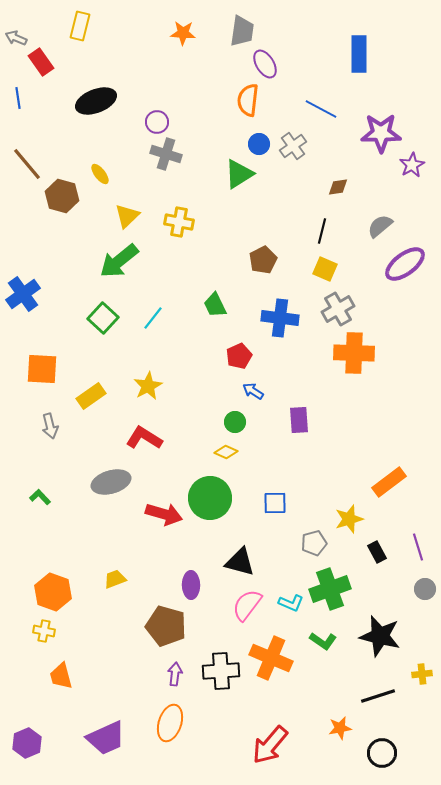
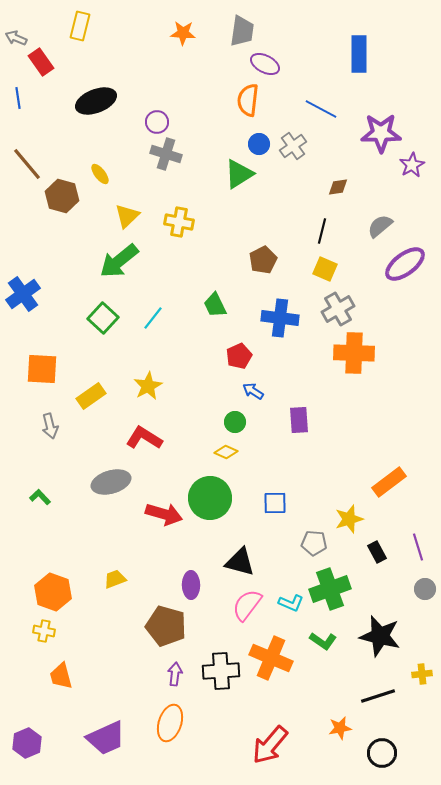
purple ellipse at (265, 64): rotated 32 degrees counterclockwise
gray pentagon at (314, 543): rotated 20 degrees clockwise
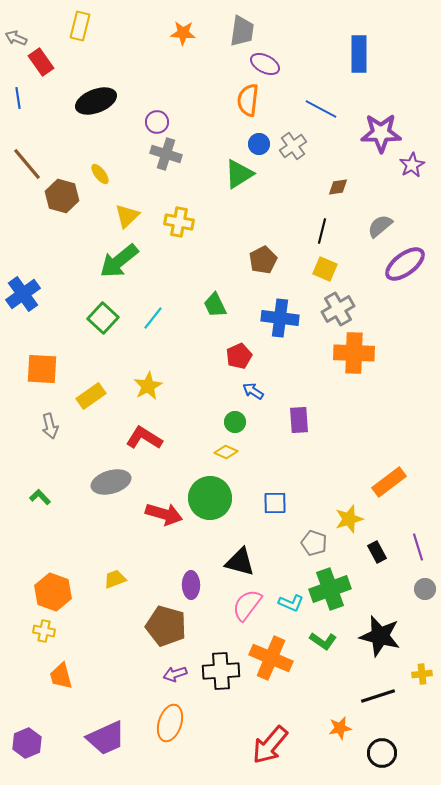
gray pentagon at (314, 543): rotated 15 degrees clockwise
purple arrow at (175, 674): rotated 115 degrees counterclockwise
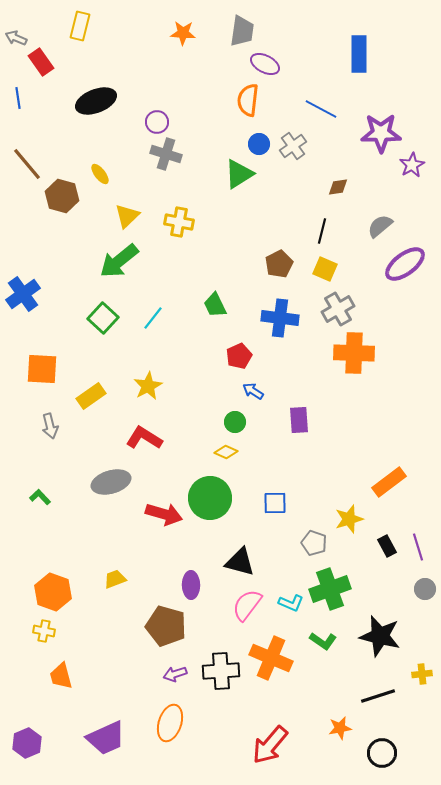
brown pentagon at (263, 260): moved 16 px right, 4 px down
black rectangle at (377, 552): moved 10 px right, 6 px up
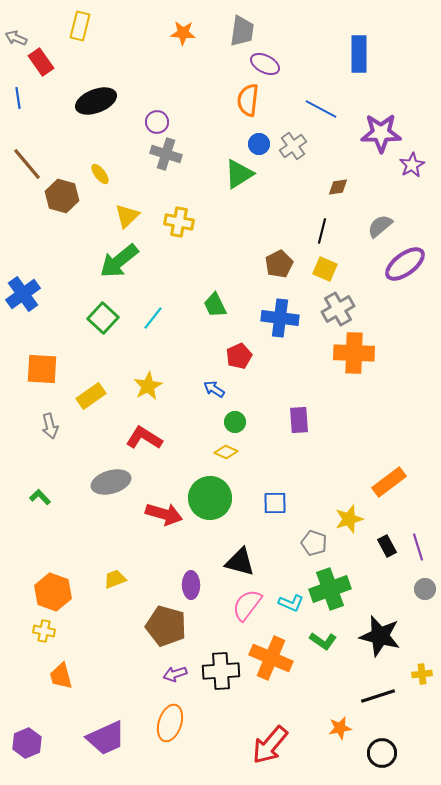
blue arrow at (253, 391): moved 39 px left, 2 px up
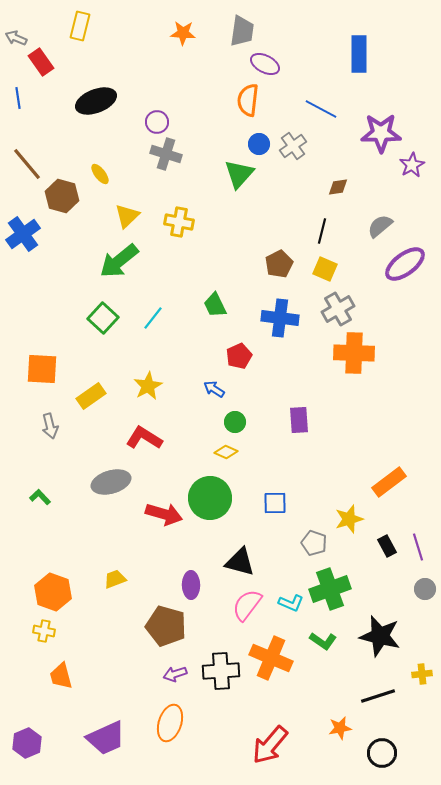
green triangle at (239, 174): rotated 16 degrees counterclockwise
blue cross at (23, 294): moved 60 px up
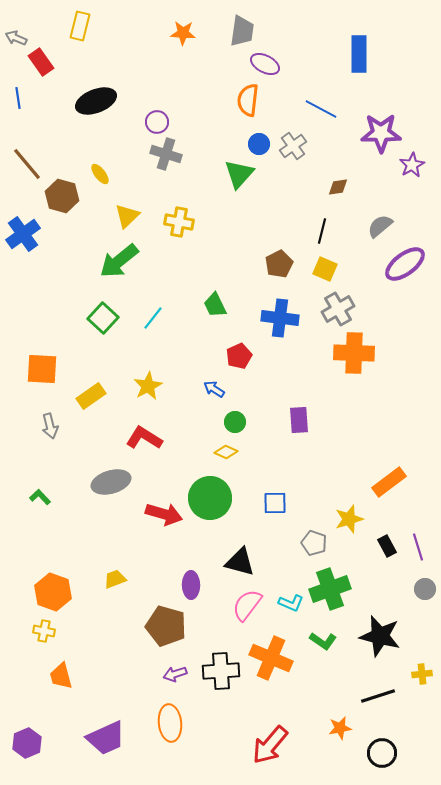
orange ellipse at (170, 723): rotated 24 degrees counterclockwise
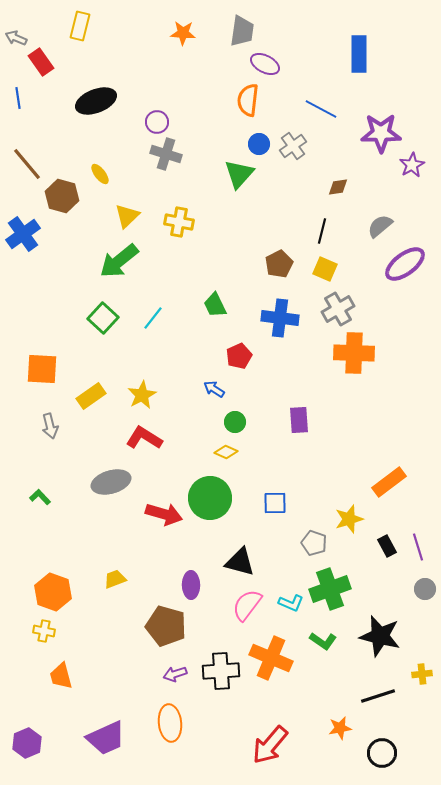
yellow star at (148, 386): moved 6 px left, 9 px down
